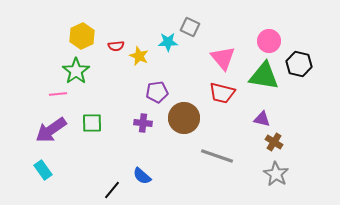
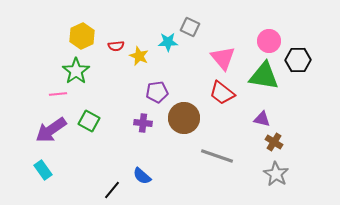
black hexagon: moved 1 px left, 4 px up; rotated 15 degrees counterclockwise
red trapezoid: rotated 24 degrees clockwise
green square: moved 3 px left, 2 px up; rotated 30 degrees clockwise
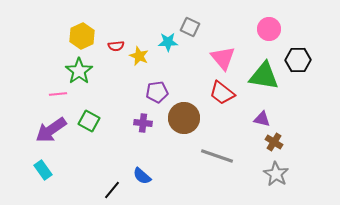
pink circle: moved 12 px up
green star: moved 3 px right
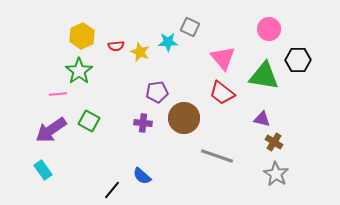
yellow star: moved 1 px right, 4 px up
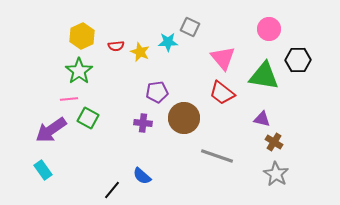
pink line: moved 11 px right, 5 px down
green square: moved 1 px left, 3 px up
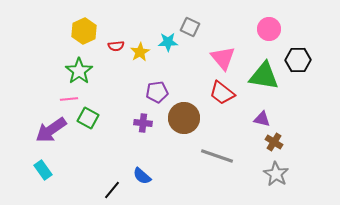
yellow hexagon: moved 2 px right, 5 px up
yellow star: rotated 18 degrees clockwise
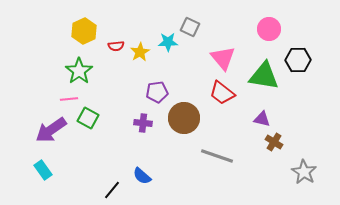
gray star: moved 28 px right, 2 px up
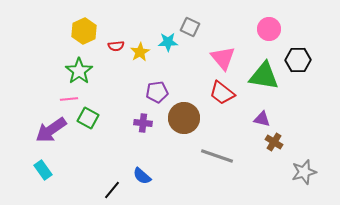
gray star: rotated 25 degrees clockwise
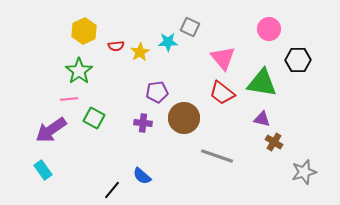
green triangle: moved 2 px left, 7 px down
green square: moved 6 px right
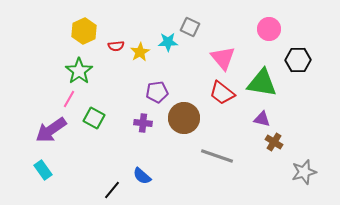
pink line: rotated 54 degrees counterclockwise
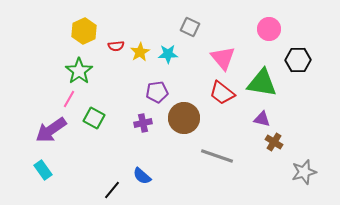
cyan star: moved 12 px down
purple cross: rotated 18 degrees counterclockwise
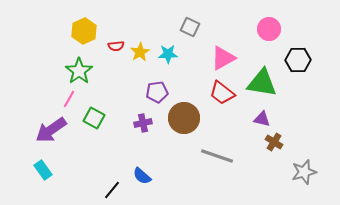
pink triangle: rotated 40 degrees clockwise
